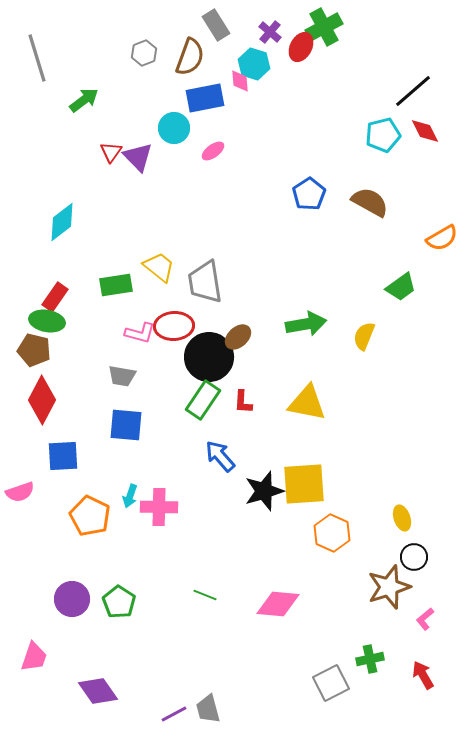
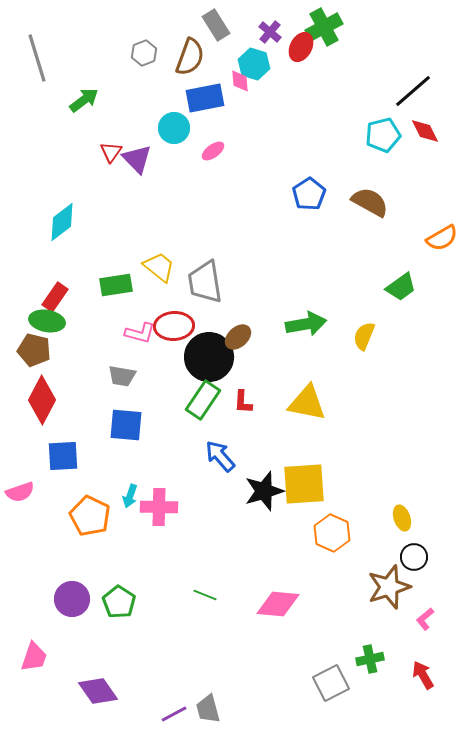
purple triangle at (138, 157): moved 1 px left, 2 px down
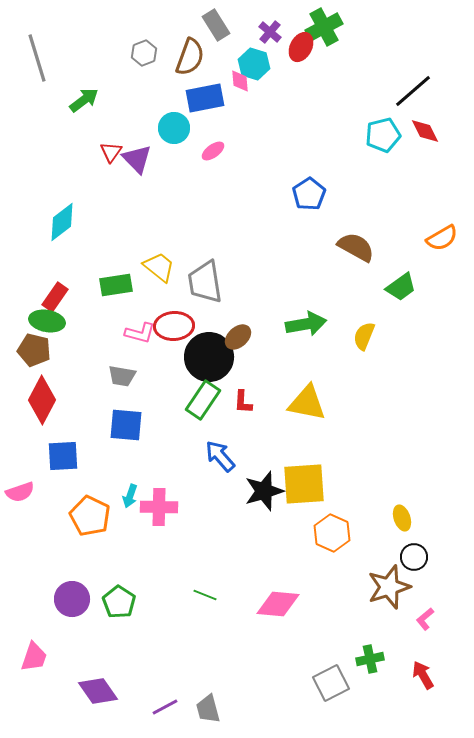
brown semicircle at (370, 202): moved 14 px left, 45 px down
purple line at (174, 714): moved 9 px left, 7 px up
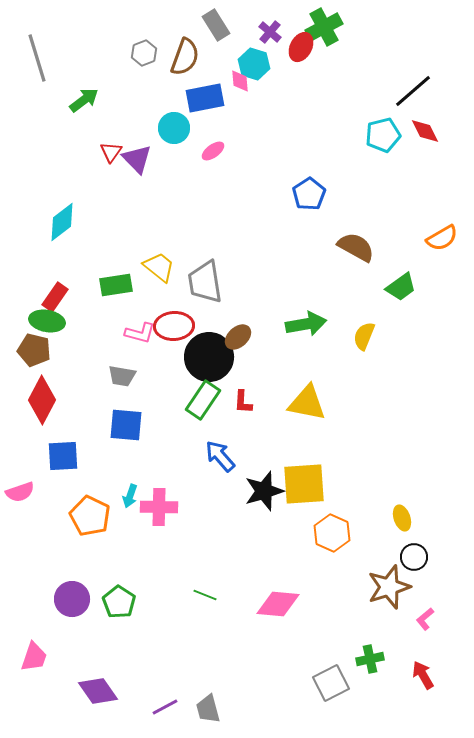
brown semicircle at (190, 57): moved 5 px left
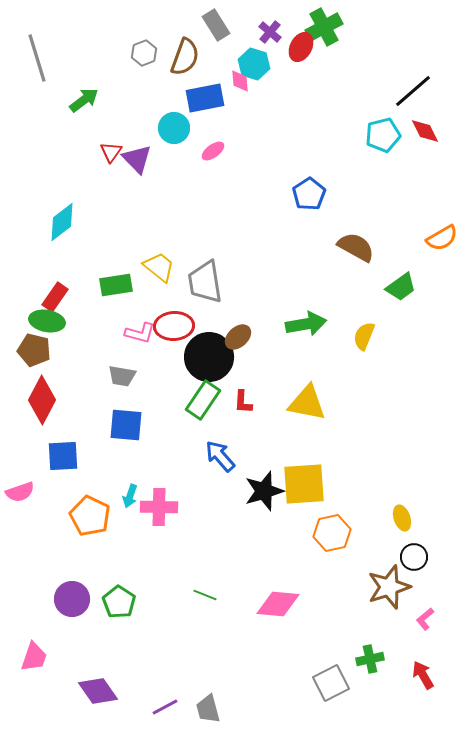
orange hexagon at (332, 533): rotated 24 degrees clockwise
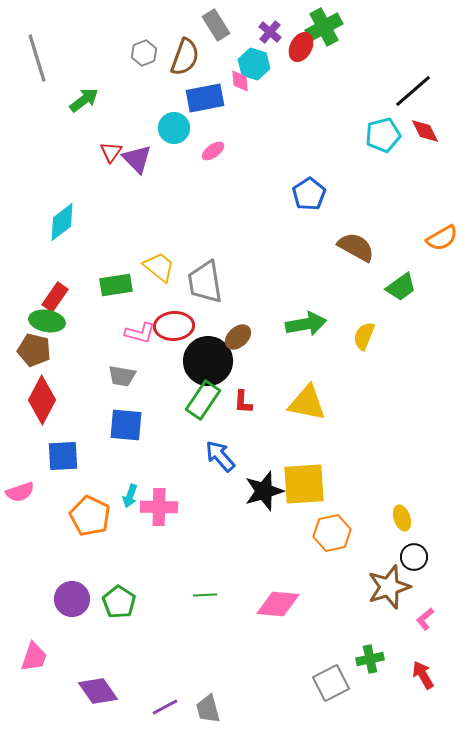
black circle at (209, 357): moved 1 px left, 4 px down
green line at (205, 595): rotated 25 degrees counterclockwise
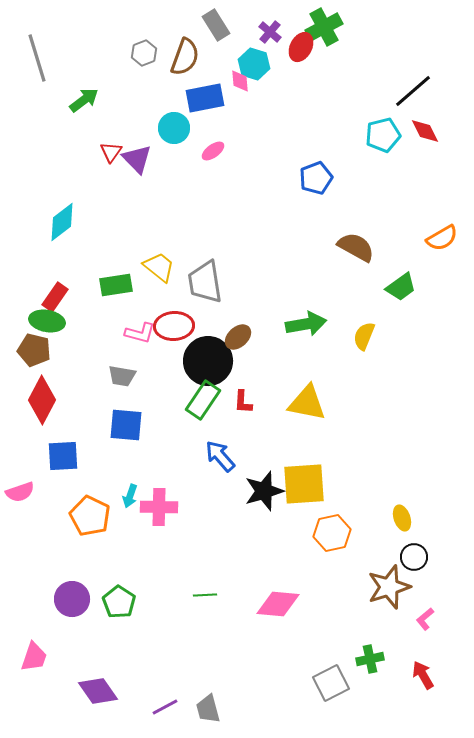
blue pentagon at (309, 194): moved 7 px right, 16 px up; rotated 12 degrees clockwise
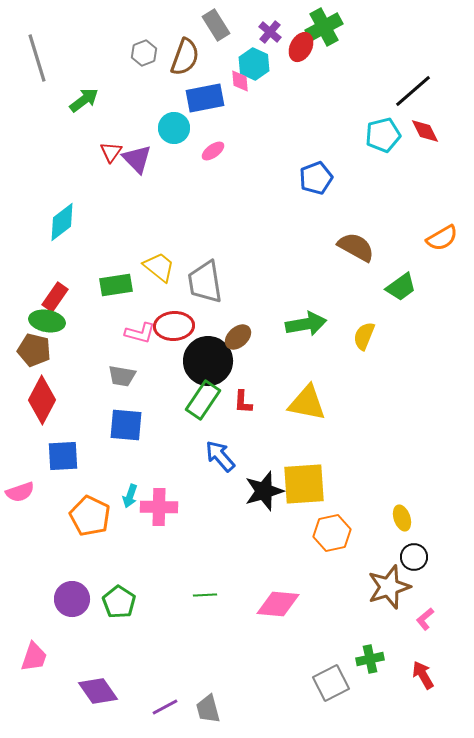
cyan hexagon at (254, 64): rotated 8 degrees clockwise
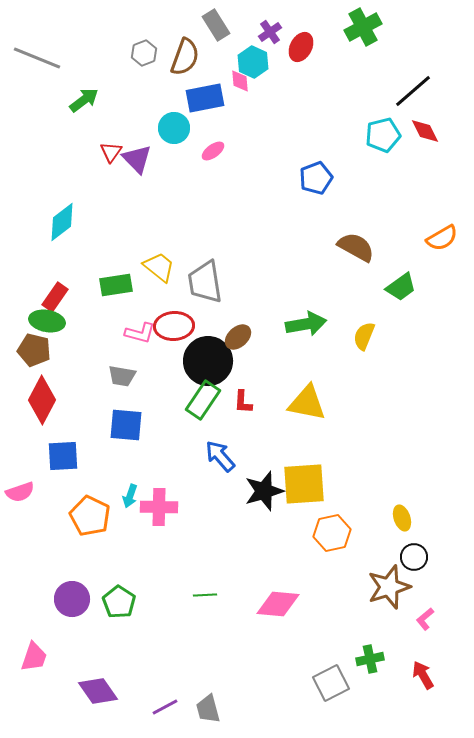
green cross at (324, 27): moved 39 px right
purple cross at (270, 32): rotated 15 degrees clockwise
gray line at (37, 58): rotated 51 degrees counterclockwise
cyan hexagon at (254, 64): moved 1 px left, 2 px up
